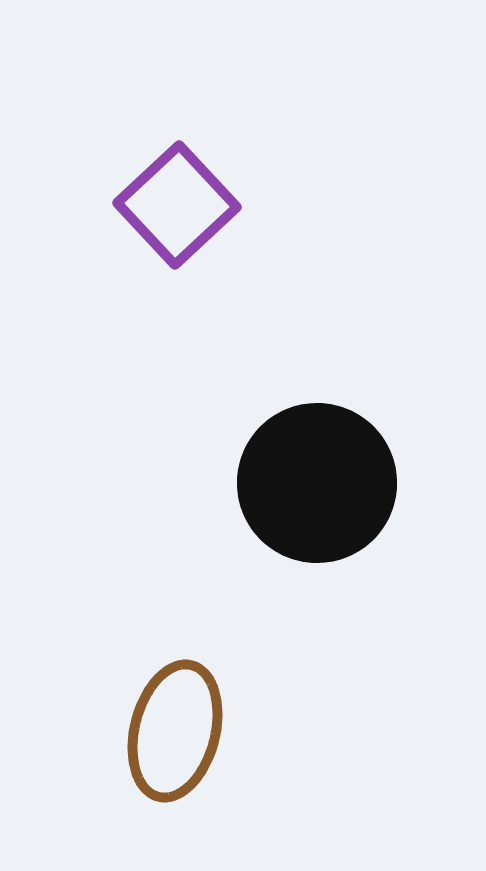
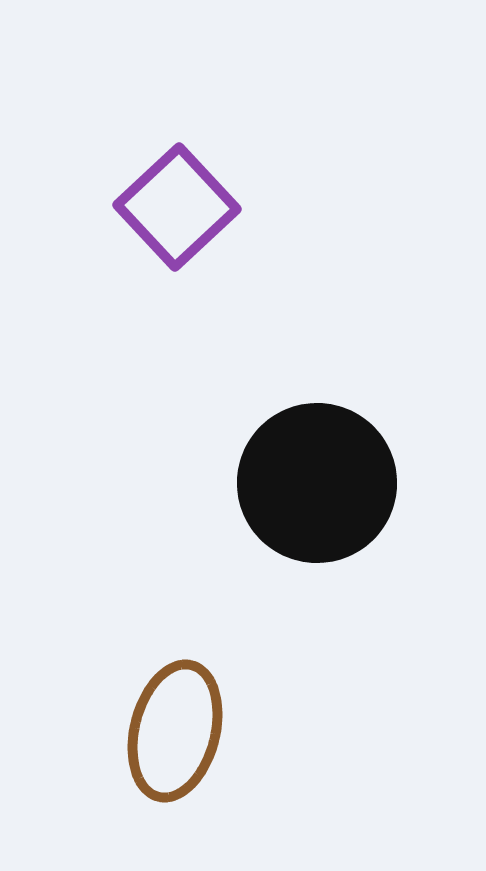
purple square: moved 2 px down
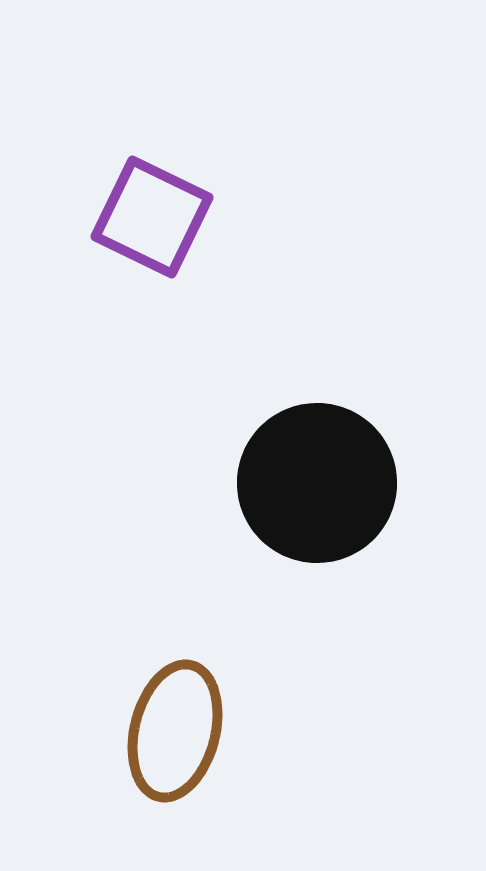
purple square: moved 25 px left, 10 px down; rotated 21 degrees counterclockwise
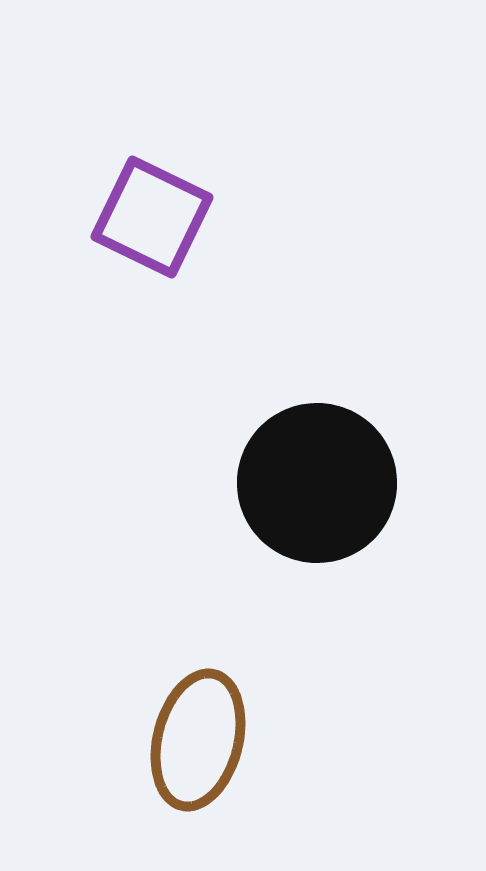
brown ellipse: moved 23 px right, 9 px down
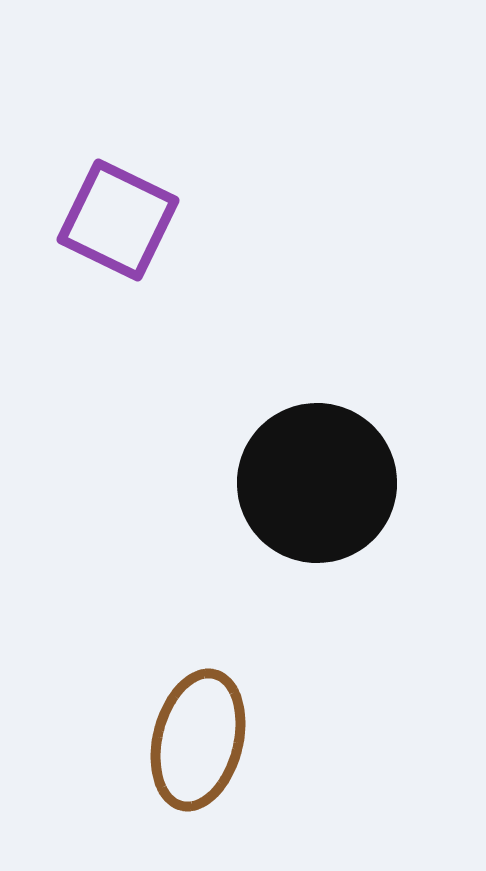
purple square: moved 34 px left, 3 px down
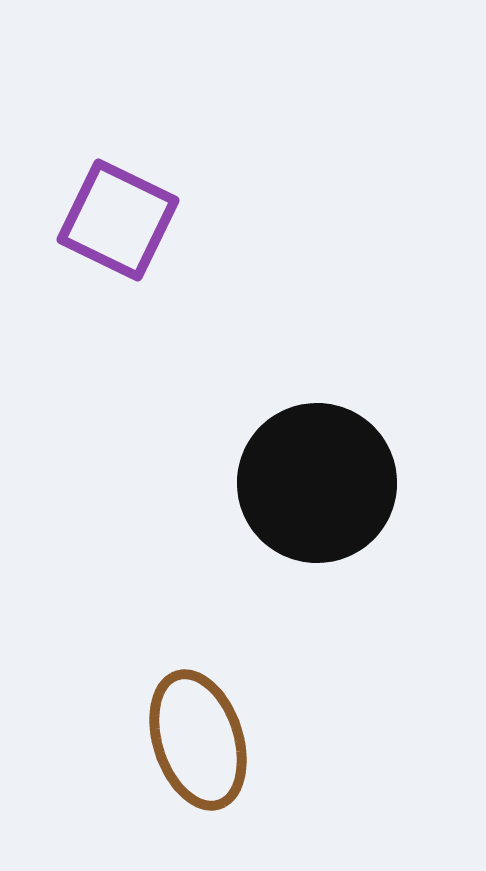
brown ellipse: rotated 32 degrees counterclockwise
